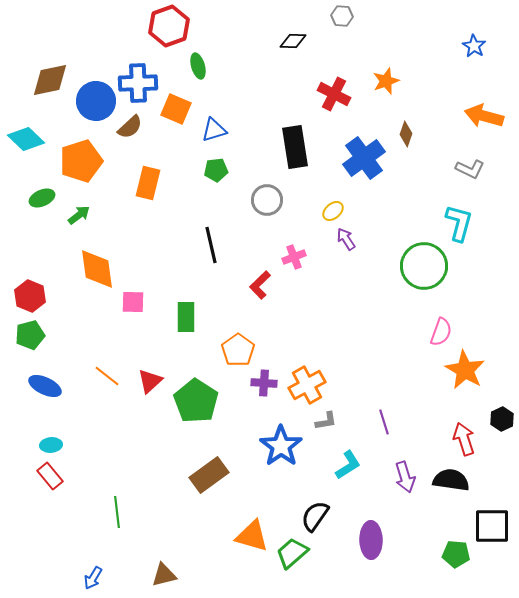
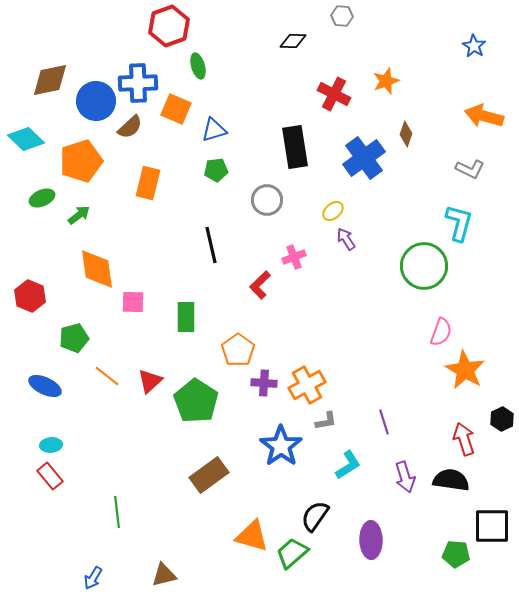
green pentagon at (30, 335): moved 44 px right, 3 px down
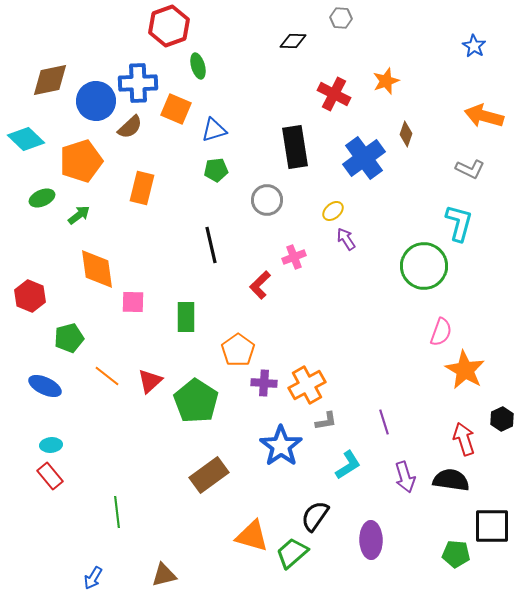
gray hexagon at (342, 16): moved 1 px left, 2 px down
orange rectangle at (148, 183): moved 6 px left, 5 px down
green pentagon at (74, 338): moved 5 px left
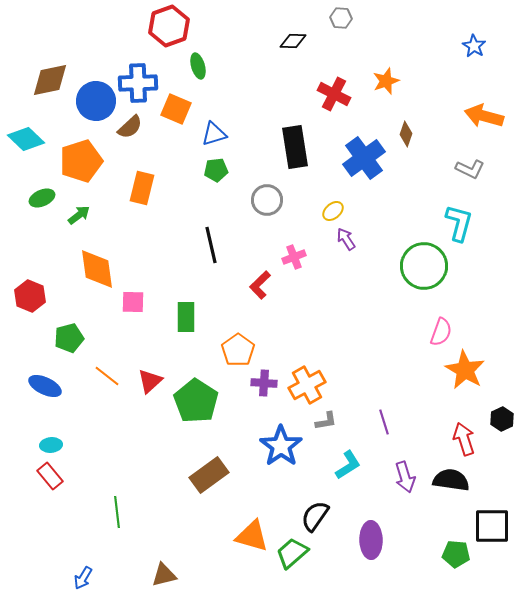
blue triangle at (214, 130): moved 4 px down
blue arrow at (93, 578): moved 10 px left
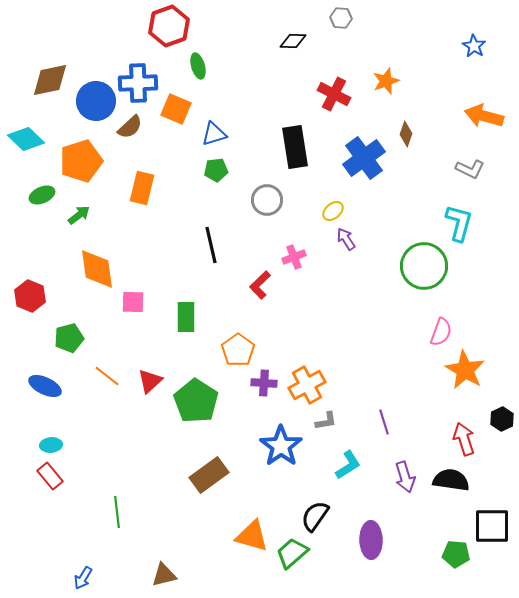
green ellipse at (42, 198): moved 3 px up
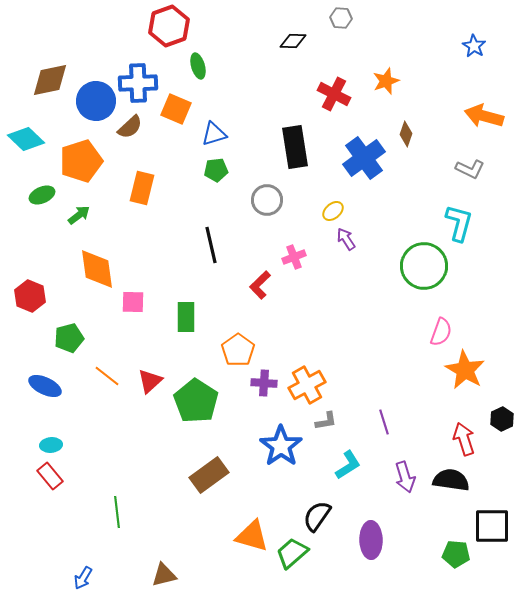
black semicircle at (315, 516): moved 2 px right
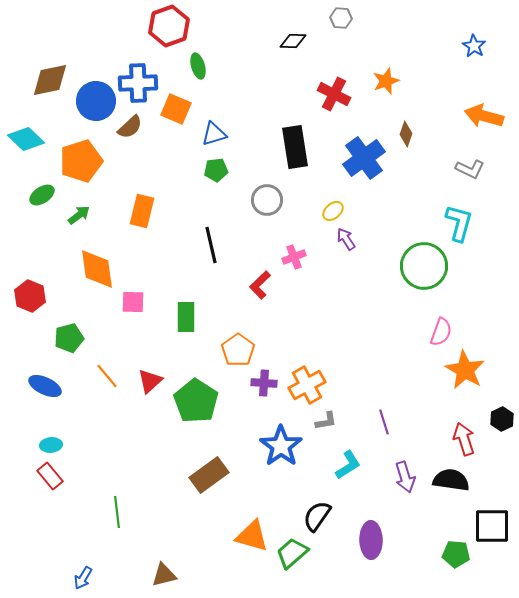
orange rectangle at (142, 188): moved 23 px down
green ellipse at (42, 195): rotated 10 degrees counterclockwise
orange line at (107, 376): rotated 12 degrees clockwise
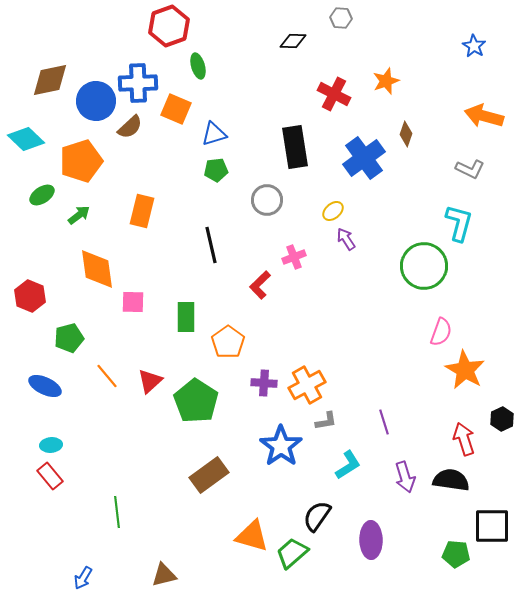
orange pentagon at (238, 350): moved 10 px left, 8 px up
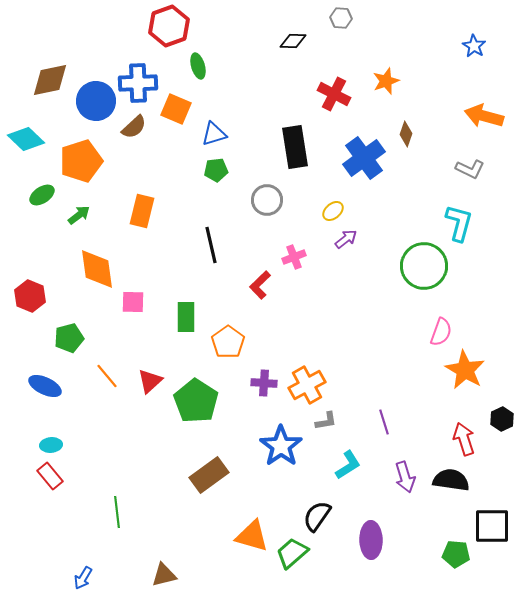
brown semicircle at (130, 127): moved 4 px right
purple arrow at (346, 239): rotated 85 degrees clockwise
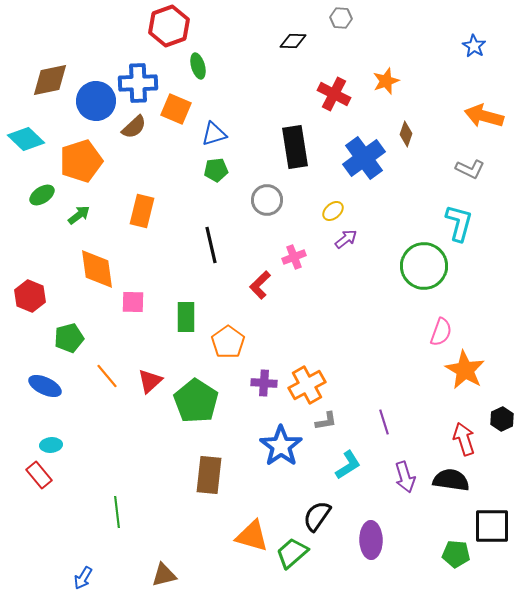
brown rectangle at (209, 475): rotated 48 degrees counterclockwise
red rectangle at (50, 476): moved 11 px left, 1 px up
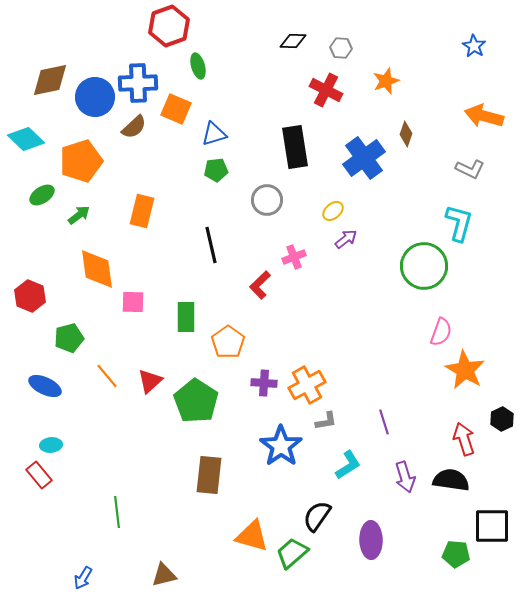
gray hexagon at (341, 18): moved 30 px down
red cross at (334, 94): moved 8 px left, 4 px up
blue circle at (96, 101): moved 1 px left, 4 px up
